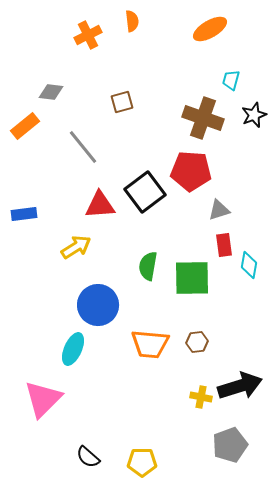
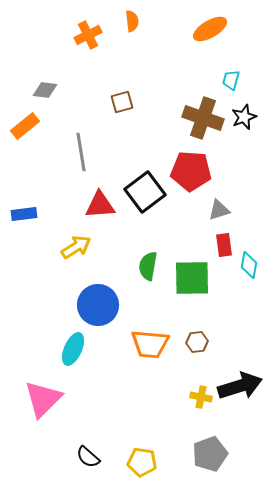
gray diamond: moved 6 px left, 2 px up
black star: moved 10 px left, 2 px down
gray line: moved 2 px left, 5 px down; rotated 30 degrees clockwise
gray pentagon: moved 20 px left, 9 px down
yellow pentagon: rotated 8 degrees clockwise
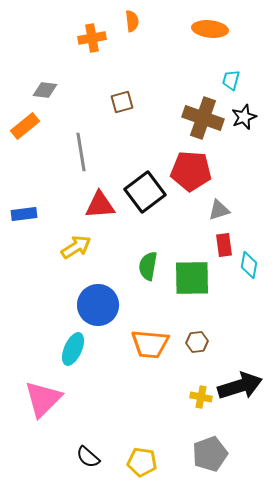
orange ellipse: rotated 36 degrees clockwise
orange cross: moved 4 px right, 3 px down; rotated 16 degrees clockwise
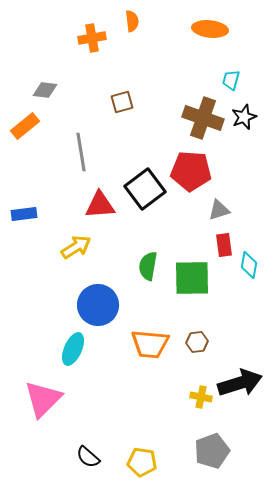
black square: moved 3 px up
black arrow: moved 3 px up
gray pentagon: moved 2 px right, 3 px up
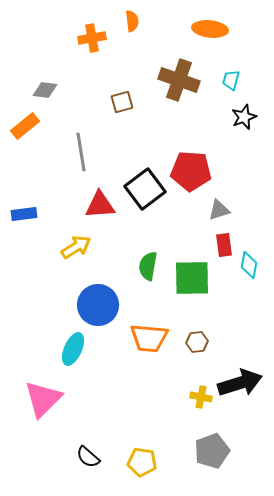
brown cross: moved 24 px left, 38 px up
orange trapezoid: moved 1 px left, 6 px up
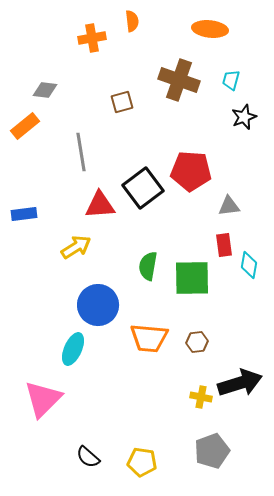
black square: moved 2 px left, 1 px up
gray triangle: moved 10 px right, 4 px up; rotated 10 degrees clockwise
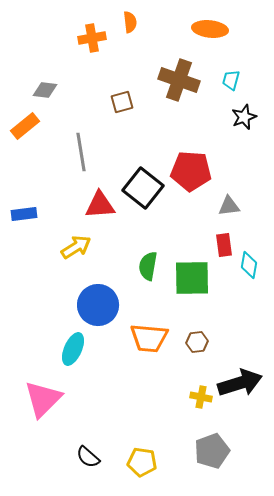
orange semicircle: moved 2 px left, 1 px down
black square: rotated 15 degrees counterclockwise
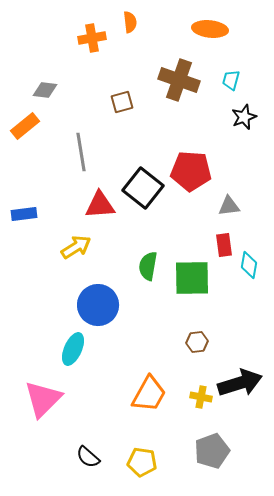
orange trapezoid: moved 56 px down; rotated 66 degrees counterclockwise
